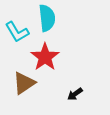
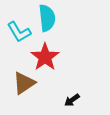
cyan L-shape: moved 2 px right
black arrow: moved 3 px left, 6 px down
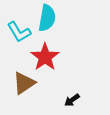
cyan semicircle: rotated 16 degrees clockwise
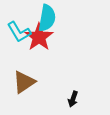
red star: moved 6 px left, 20 px up
brown triangle: moved 1 px up
black arrow: moved 1 px right, 1 px up; rotated 35 degrees counterclockwise
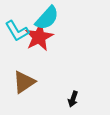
cyan semicircle: rotated 32 degrees clockwise
cyan L-shape: moved 2 px left, 1 px up
red star: rotated 8 degrees clockwise
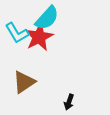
cyan L-shape: moved 2 px down
black arrow: moved 4 px left, 3 px down
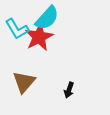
cyan L-shape: moved 4 px up
brown triangle: rotated 15 degrees counterclockwise
black arrow: moved 12 px up
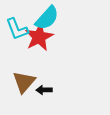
cyan L-shape: rotated 10 degrees clockwise
black arrow: moved 25 px left; rotated 70 degrees clockwise
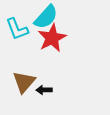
cyan semicircle: moved 1 px left, 1 px up
red star: moved 13 px right, 1 px down
